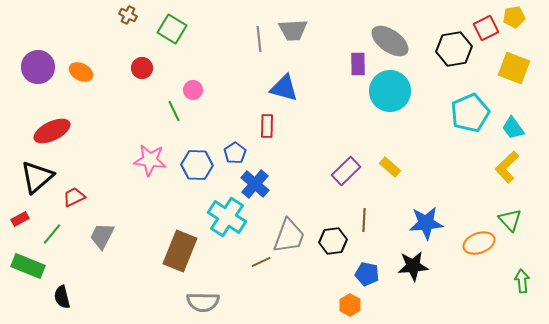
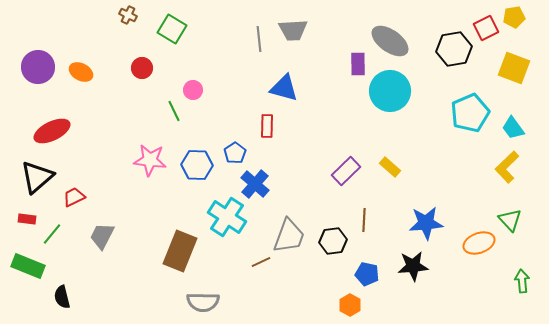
red rectangle at (20, 219): moved 7 px right; rotated 36 degrees clockwise
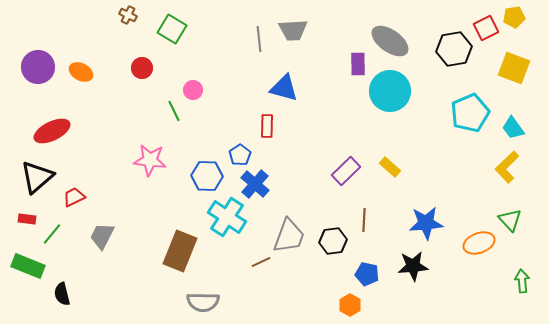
blue pentagon at (235, 153): moved 5 px right, 2 px down
blue hexagon at (197, 165): moved 10 px right, 11 px down
black semicircle at (62, 297): moved 3 px up
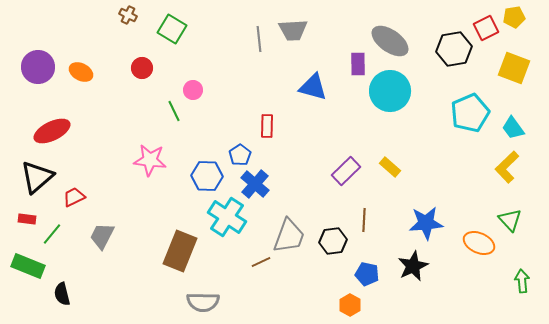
blue triangle at (284, 88): moved 29 px right, 1 px up
orange ellipse at (479, 243): rotated 44 degrees clockwise
black star at (413, 266): rotated 20 degrees counterclockwise
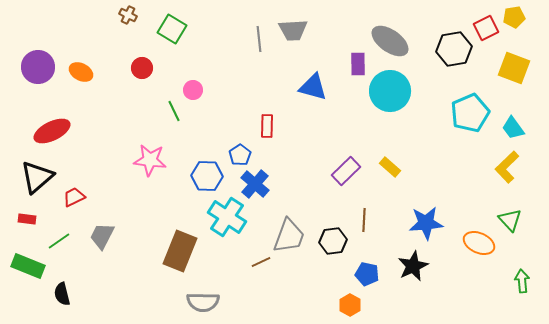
green line at (52, 234): moved 7 px right, 7 px down; rotated 15 degrees clockwise
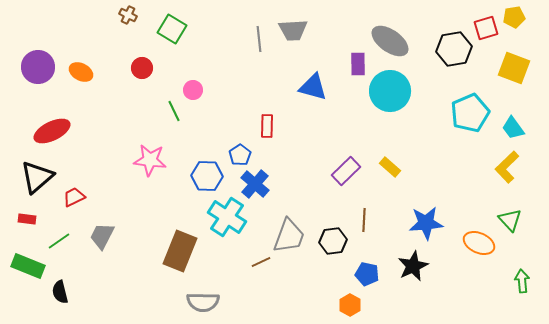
red square at (486, 28): rotated 10 degrees clockwise
black semicircle at (62, 294): moved 2 px left, 2 px up
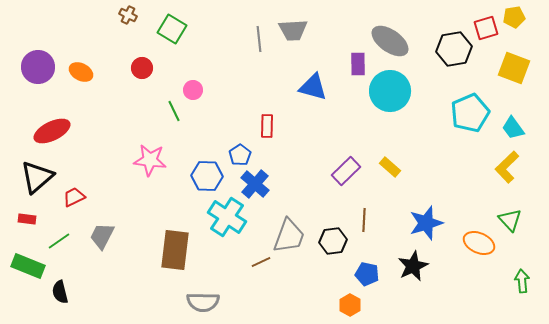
blue star at (426, 223): rotated 12 degrees counterclockwise
brown rectangle at (180, 251): moved 5 px left, 1 px up; rotated 15 degrees counterclockwise
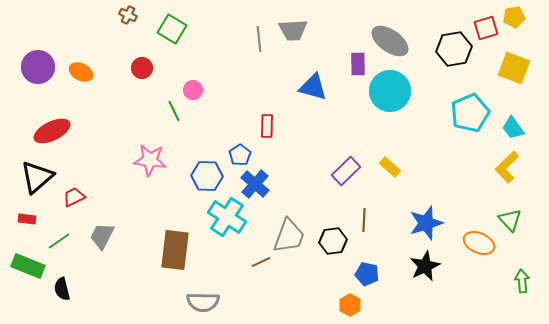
black star at (413, 266): moved 12 px right
black semicircle at (60, 292): moved 2 px right, 3 px up
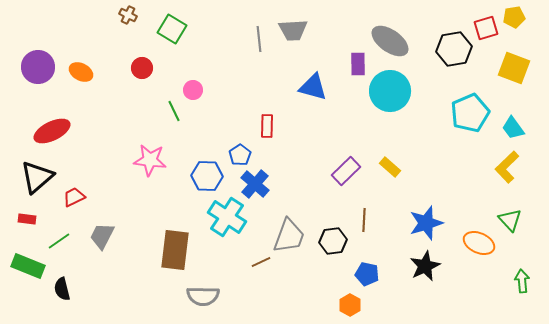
gray semicircle at (203, 302): moved 6 px up
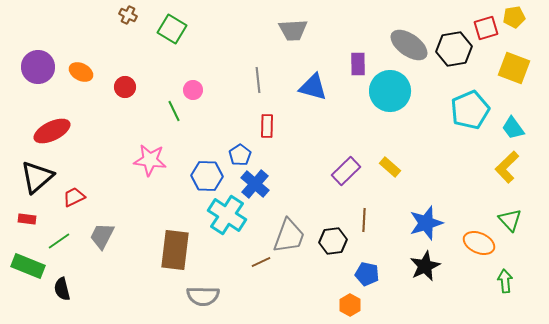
gray line at (259, 39): moved 1 px left, 41 px down
gray ellipse at (390, 41): moved 19 px right, 4 px down
red circle at (142, 68): moved 17 px left, 19 px down
cyan pentagon at (470, 113): moved 3 px up
cyan cross at (227, 217): moved 2 px up
green arrow at (522, 281): moved 17 px left
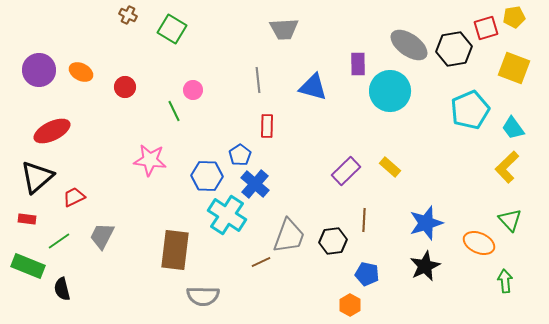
gray trapezoid at (293, 30): moved 9 px left, 1 px up
purple circle at (38, 67): moved 1 px right, 3 px down
